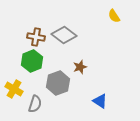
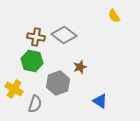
green hexagon: rotated 25 degrees counterclockwise
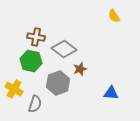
gray diamond: moved 14 px down
green hexagon: moved 1 px left
brown star: moved 2 px down
blue triangle: moved 11 px right, 8 px up; rotated 28 degrees counterclockwise
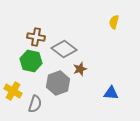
yellow semicircle: moved 6 px down; rotated 48 degrees clockwise
yellow cross: moved 1 px left, 2 px down
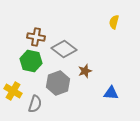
brown star: moved 5 px right, 2 px down
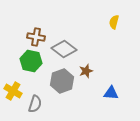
brown star: moved 1 px right
gray hexagon: moved 4 px right, 2 px up
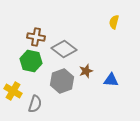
blue triangle: moved 13 px up
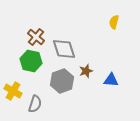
brown cross: rotated 30 degrees clockwise
gray diamond: rotated 35 degrees clockwise
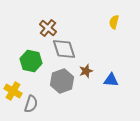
brown cross: moved 12 px right, 9 px up
gray semicircle: moved 4 px left
